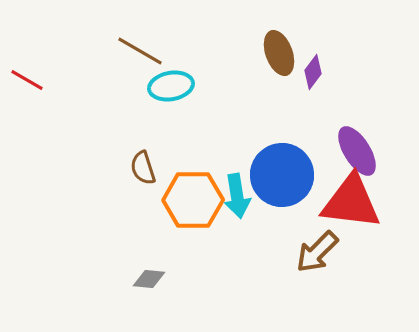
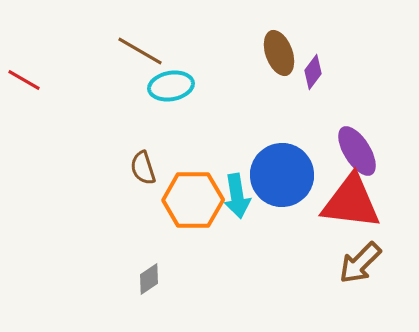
red line: moved 3 px left
brown arrow: moved 43 px right, 11 px down
gray diamond: rotated 40 degrees counterclockwise
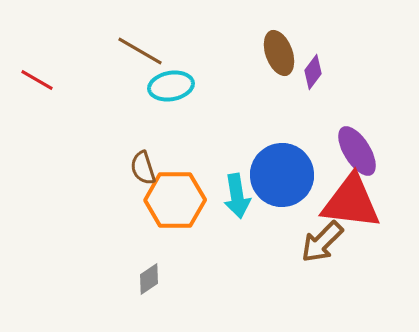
red line: moved 13 px right
orange hexagon: moved 18 px left
brown arrow: moved 38 px left, 21 px up
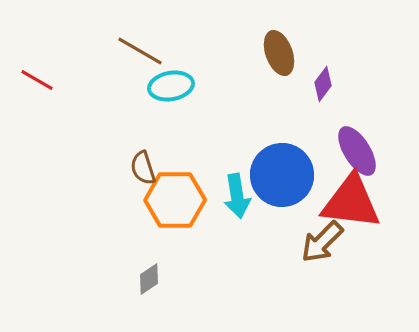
purple diamond: moved 10 px right, 12 px down
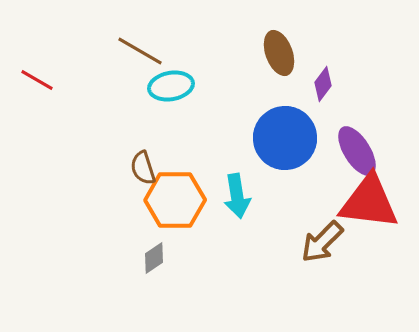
blue circle: moved 3 px right, 37 px up
red triangle: moved 18 px right
gray diamond: moved 5 px right, 21 px up
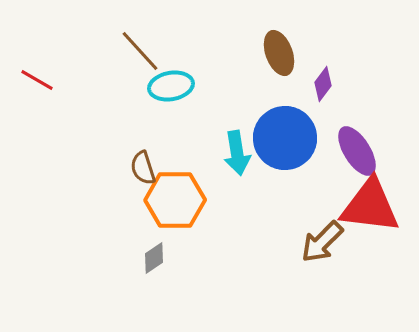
brown line: rotated 18 degrees clockwise
cyan arrow: moved 43 px up
red triangle: moved 1 px right, 4 px down
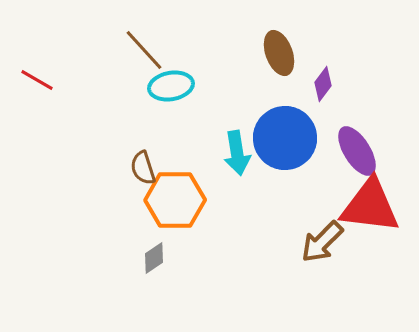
brown line: moved 4 px right, 1 px up
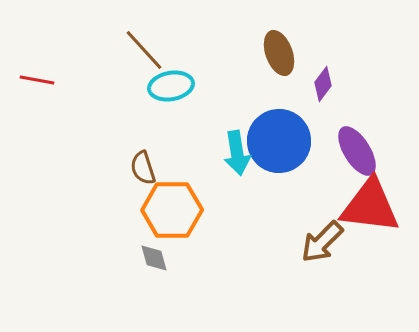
red line: rotated 20 degrees counterclockwise
blue circle: moved 6 px left, 3 px down
orange hexagon: moved 3 px left, 10 px down
gray diamond: rotated 72 degrees counterclockwise
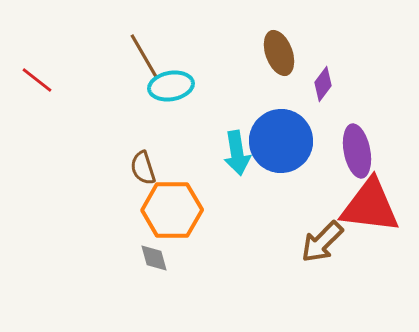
brown line: moved 6 px down; rotated 12 degrees clockwise
red line: rotated 28 degrees clockwise
blue circle: moved 2 px right
purple ellipse: rotated 21 degrees clockwise
